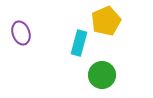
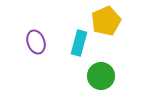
purple ellipse: moved 15 px right, 9 px down
green circle: moved 1 px left, 1 px down
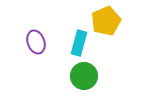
green circle: moved 17 px left
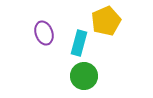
purple ellipse: moved 8 px right, 9 px up
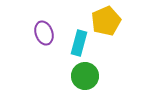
green circle: moved 1 px right
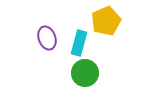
purple ellipse: moved 3 px right, 5 px down
green circle: moved 3 px up
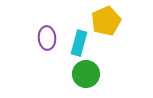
purple ellipse: rotated 15 degrees clockwise
green circle: moved 1 px right, 1 px down
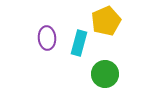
green circle: moved 19 px right
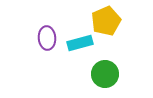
cyan rectangle: moved 1 px right; rotated 60 degrees clockwise
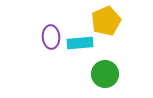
purple ellipse: moved 4 px right, 1 px up
cyan rectangle: rotated 10 degrees clockwise
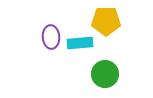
yellow pentagon: rotated 24 degrees clockwise
